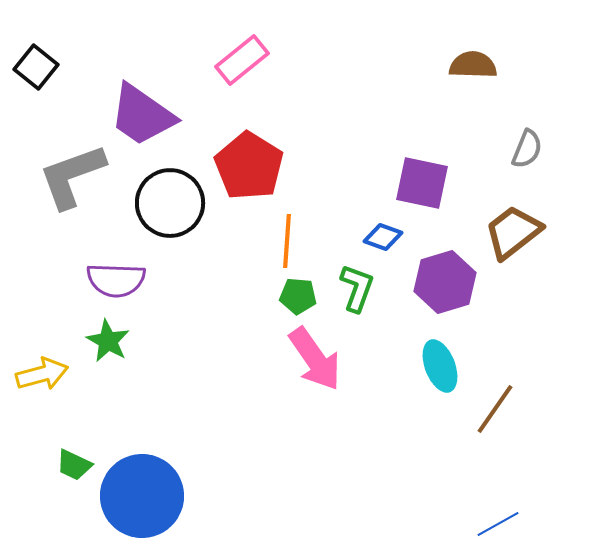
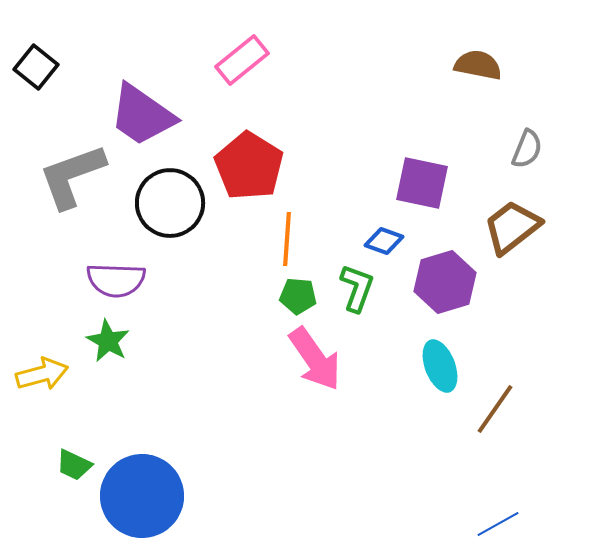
brown semicircle: moved 5 px right; rotated 9 degrees clockwise
brown trapezoid: moved 1 px left, 5 px up
blue diamond: moved 1 px right, 4 px down
orange line: moved 2 px up
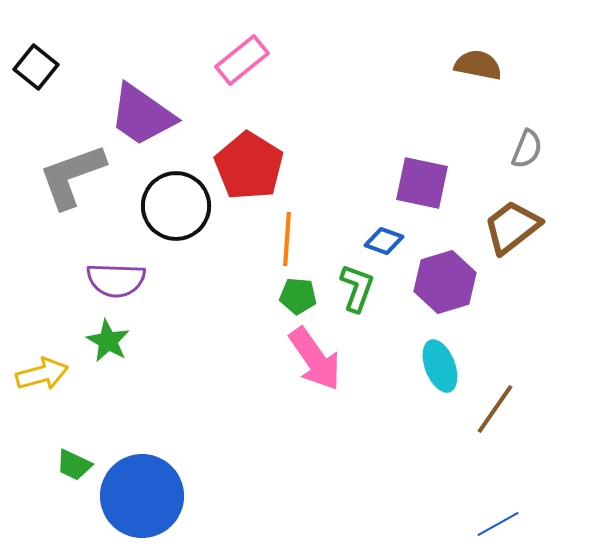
black circle: moved 6 px right, 3 px down
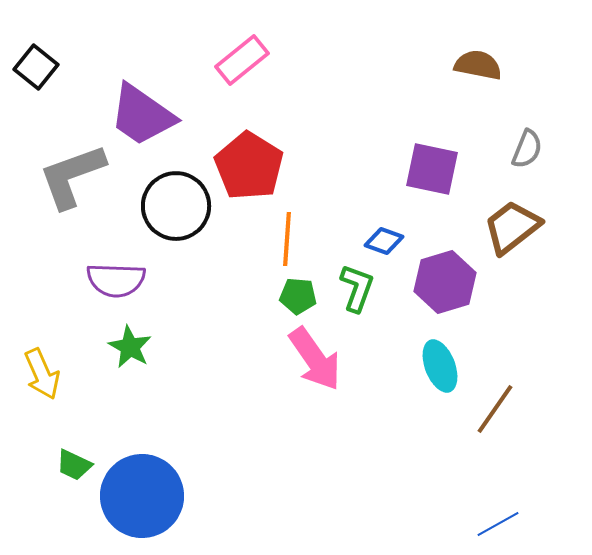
purple square: moved 10 px right, 14 px up
green star: moved 22 px right, 6 px down
yellow arrow: rotated 81 degrees clockwise
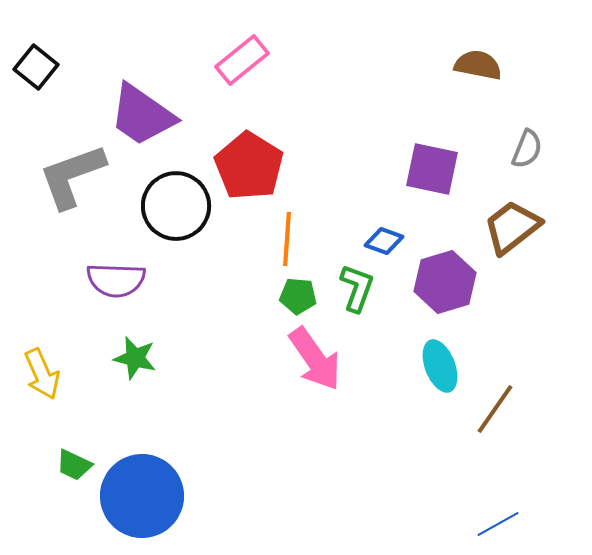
green star: moved 5 px right, 11 px down; rotated 15 degrees counterclockwise
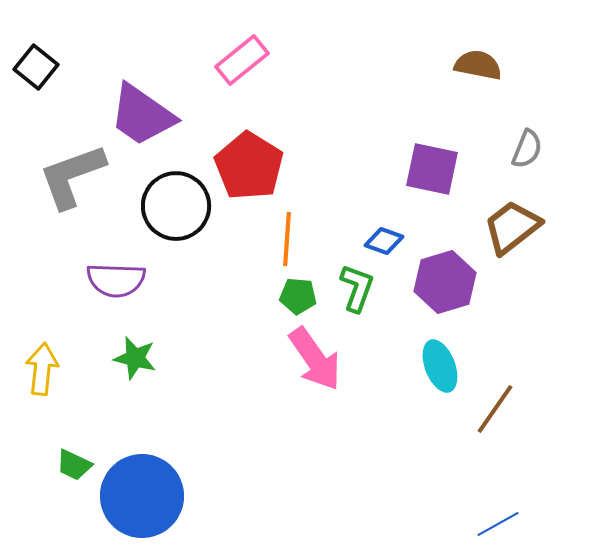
yellow arrow: moved 5 px up; rotated 150 degrees counterclockwise
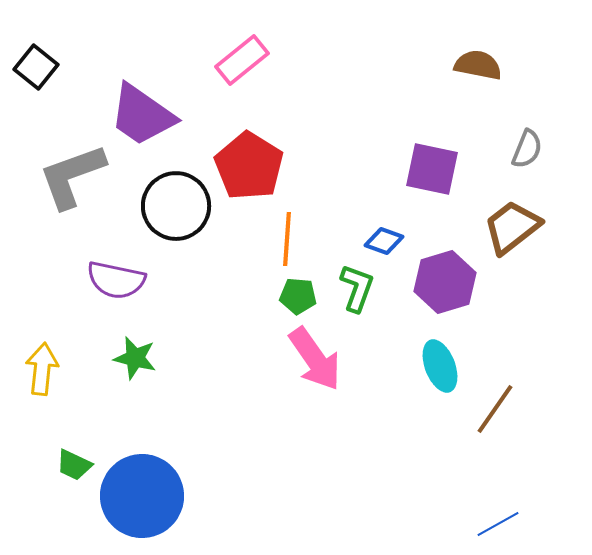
purple semicircle: rotated 10 degrees clockwise
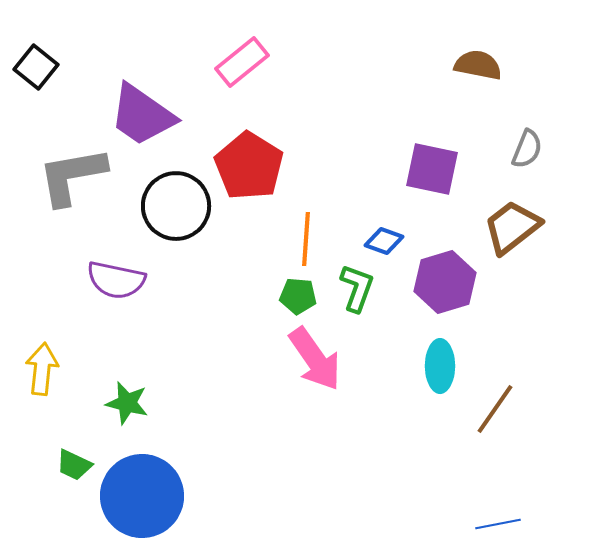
pink rectangle: moved 2 px down
gray L-shape: rotated 10 degrees clockwise
orange line: moved 19 px right
green star: moved 8 px left, 45 px down
cyan ellipse: rotated 21 degrees clockwise
blue line: rotated 18 degrees clockwise
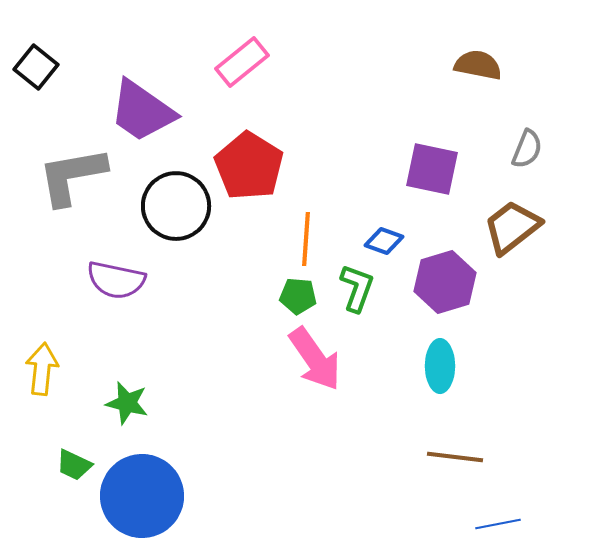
purple trapezoid: moved 4 px up
brown line: moved 40 px left, 48 px down; rotated 62 degrees clockwise
